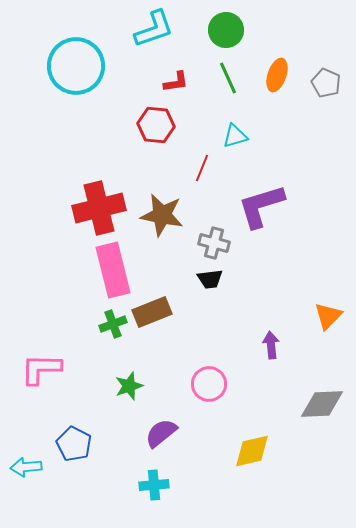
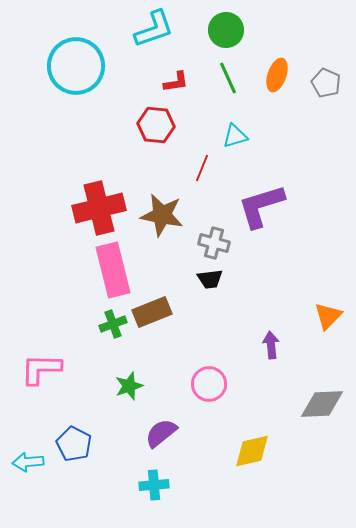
cyan arrow: moved 2 px right, 5 px up
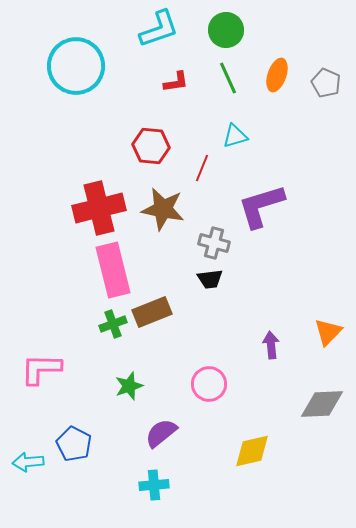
cyan L-shape: moved 5 px right
red hexagon: moved 5 px left, 21 px down
brown star: moved 1 px right, 6 px up
orange triangle: moved 16 px down
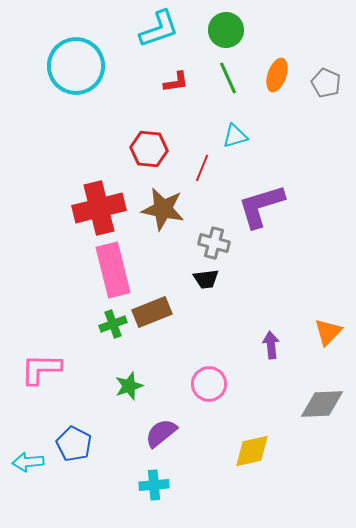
red hexagon: moved 2 px left, 3 px down
black trapezoid: moved 4 px left
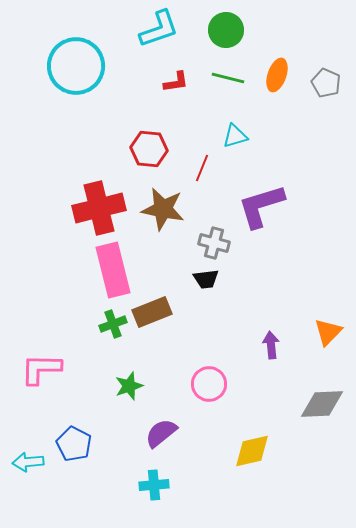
green line: rotated 52 degrees counterclockwise
